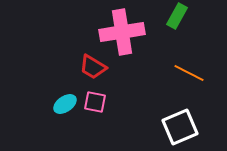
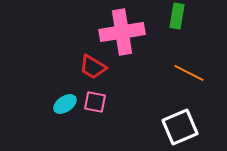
green rectangle: rotated 20 degrees counterclockwise
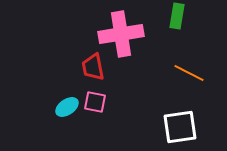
pink cross: moved 1 px left, 2 px down
red trapezoid: rotated 48 degrees clockwise
cyan ellipse: moved 2 px right, 3 px down
white square: rotated 15 degrees clockwise
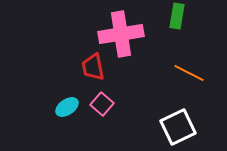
pink square: moved 7 px right, 2 px down; rotated 30 degrees clockwise
white square: moved 2 px left; rotated 18 degrees counterclockwise
